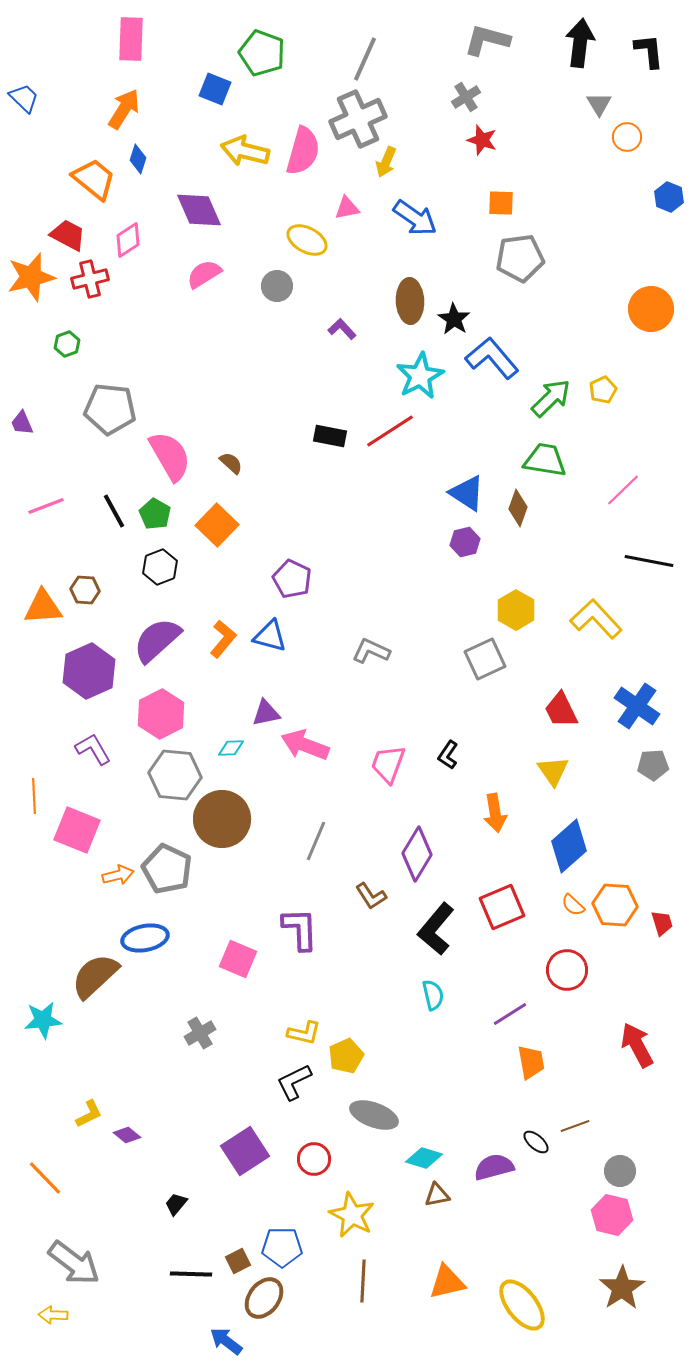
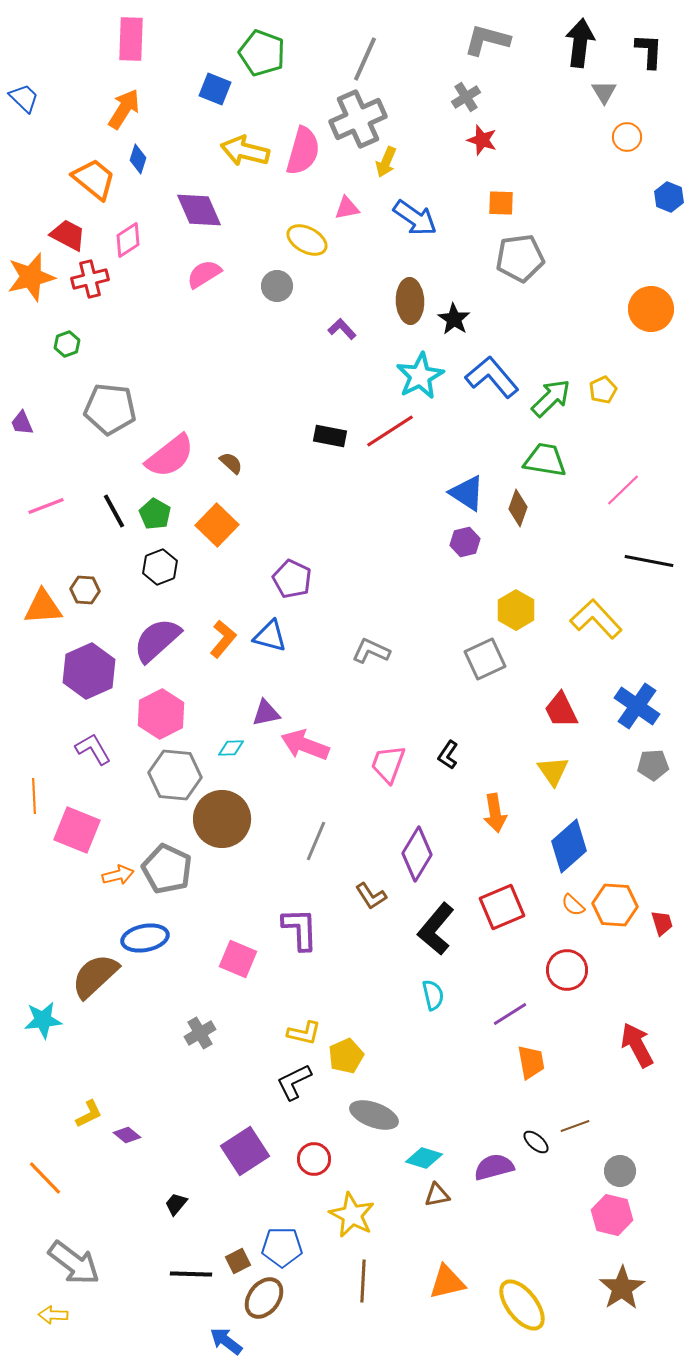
black L-shape at (649, 51): rotated 9 degrees clockwise
gray triangle at (599, 104): moved 5 px right, 12 px up
blue L-shape at (492, 358): moved 19 px down
pink semicircle at (170, 456): rotated 82 degrees clockwise
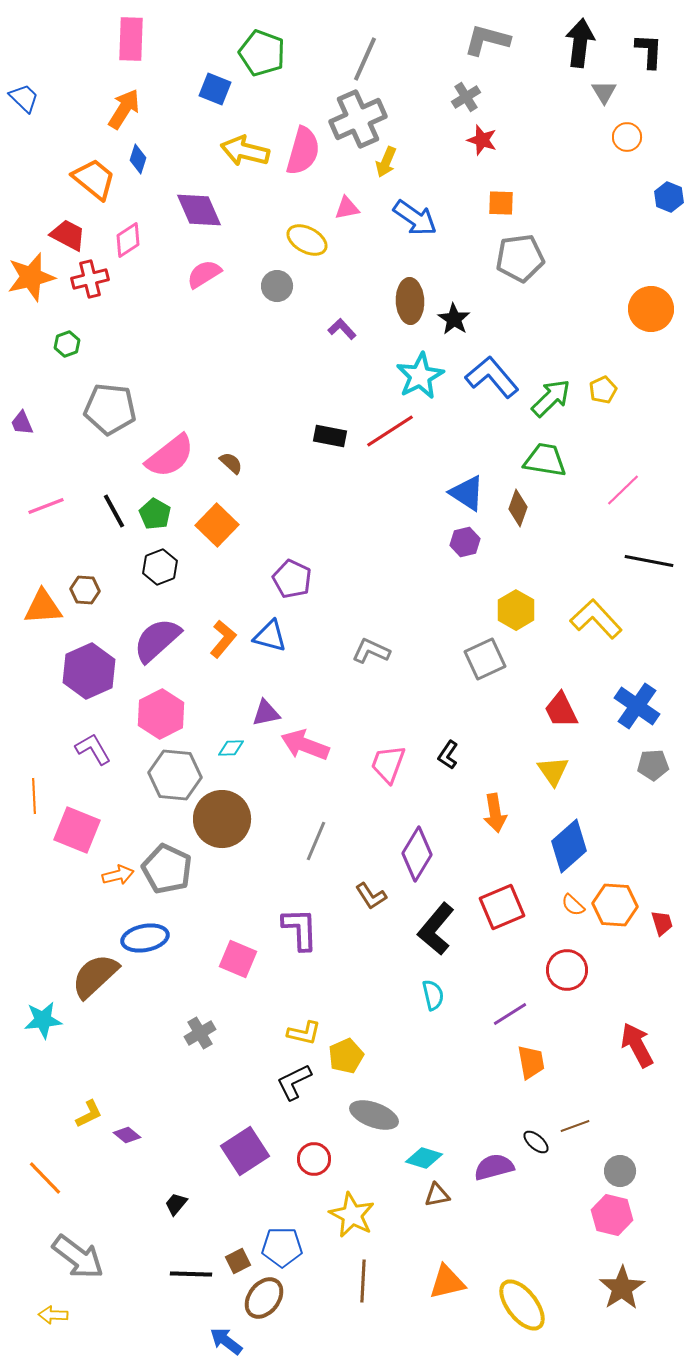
gray arrow at (74, 1263): moved 4 px right, 6 px up
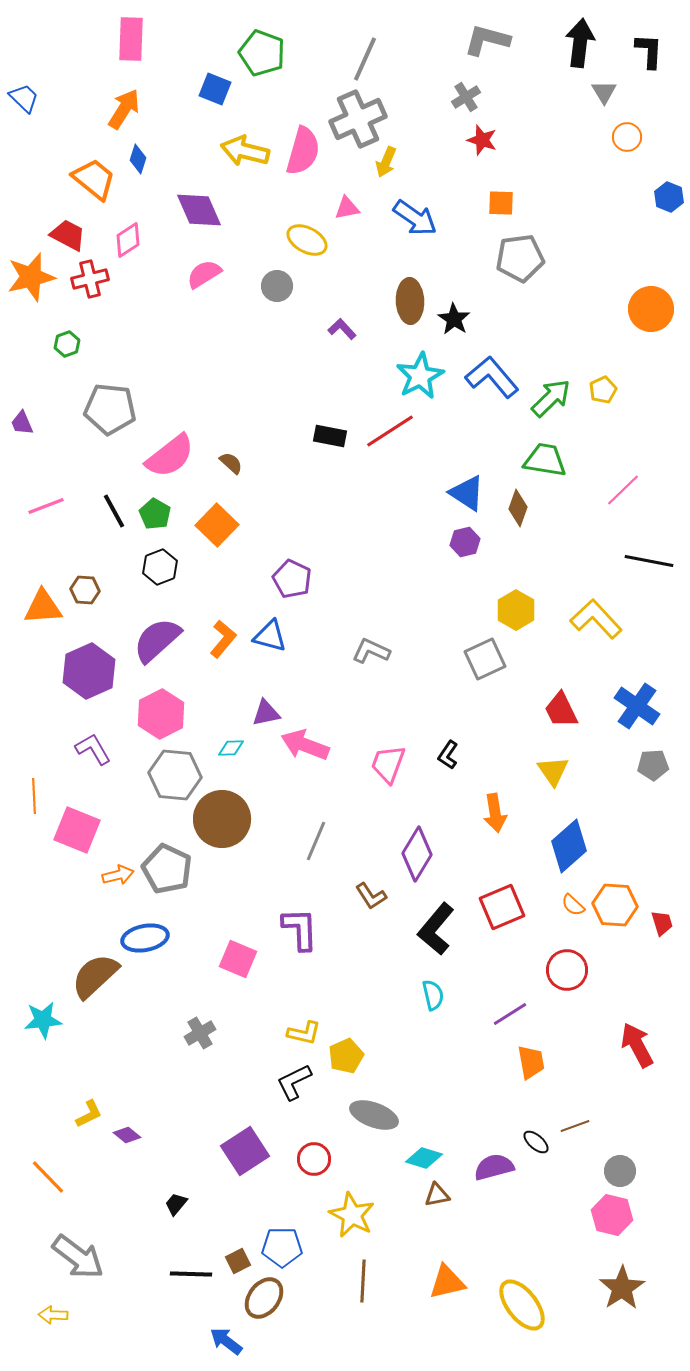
orange line at (45, 1178): moved 3 px right, 1 px up
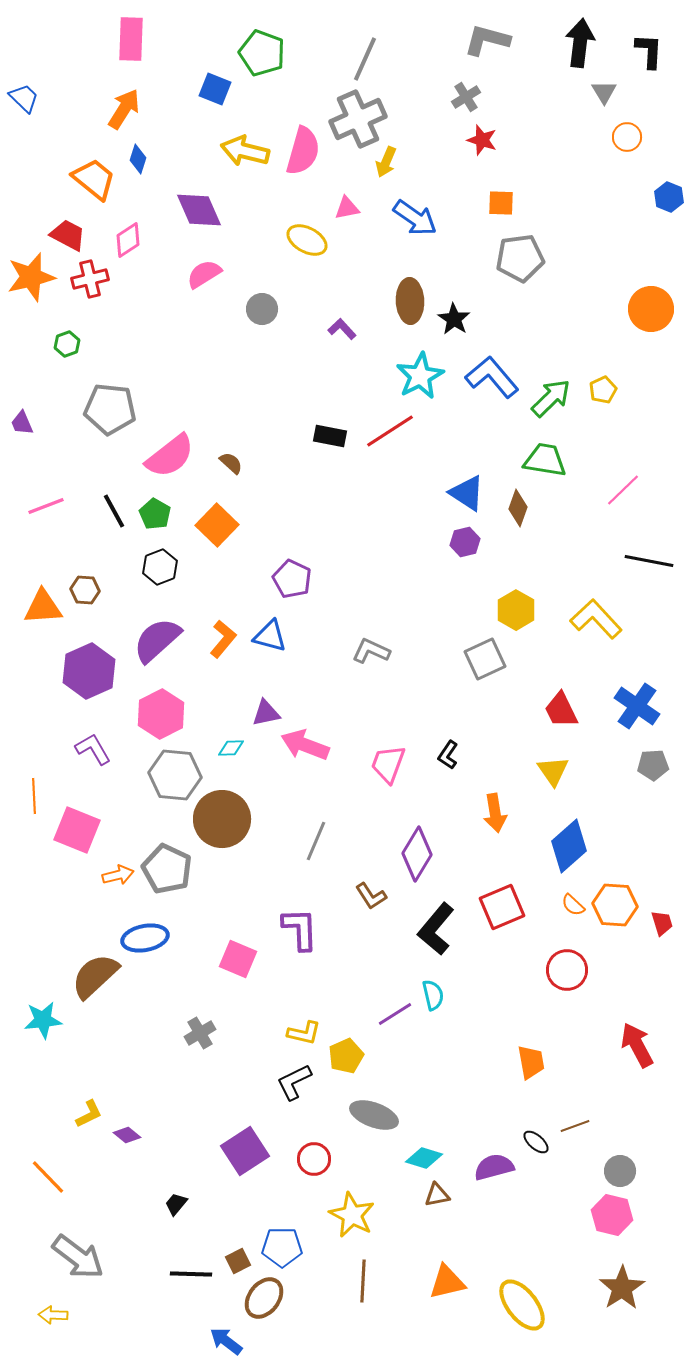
gray circle at (277, 286): moved 15 px left, 23 px down
purple line at (510, 1014): moved 115 px left
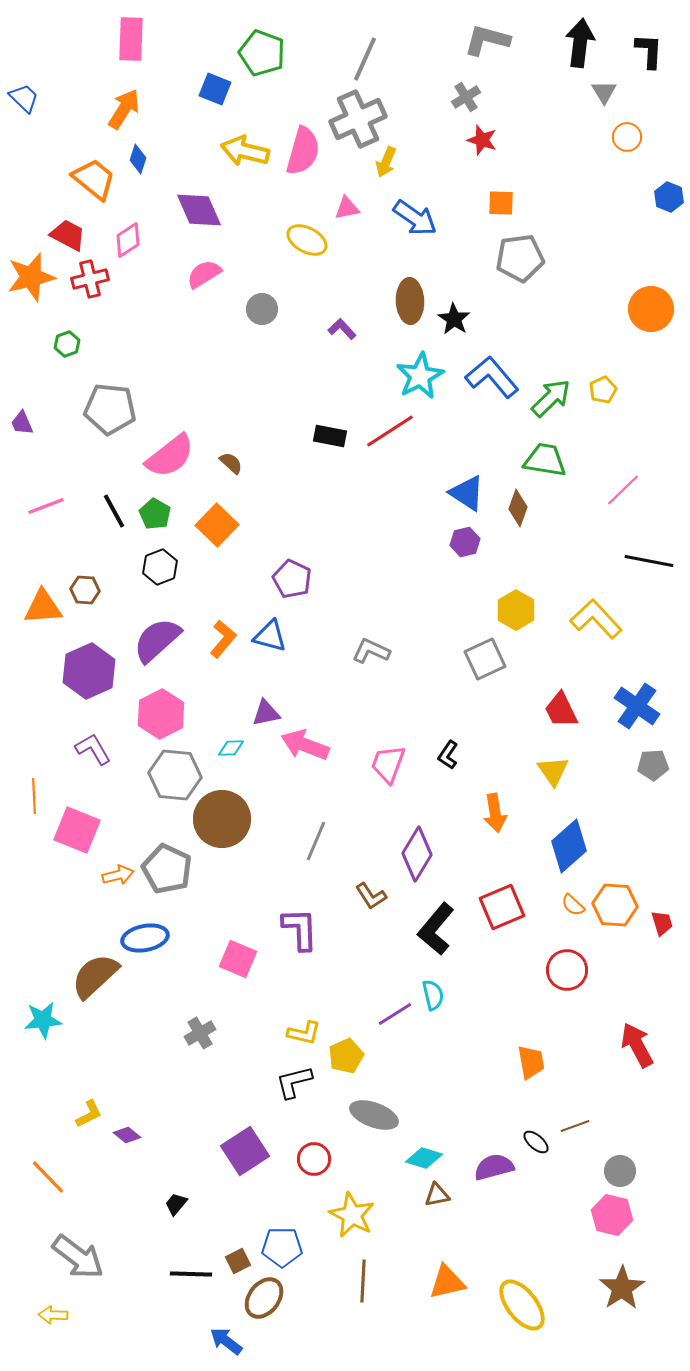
black L-shape at (294, 1082): rotated 12 degrees clockwise
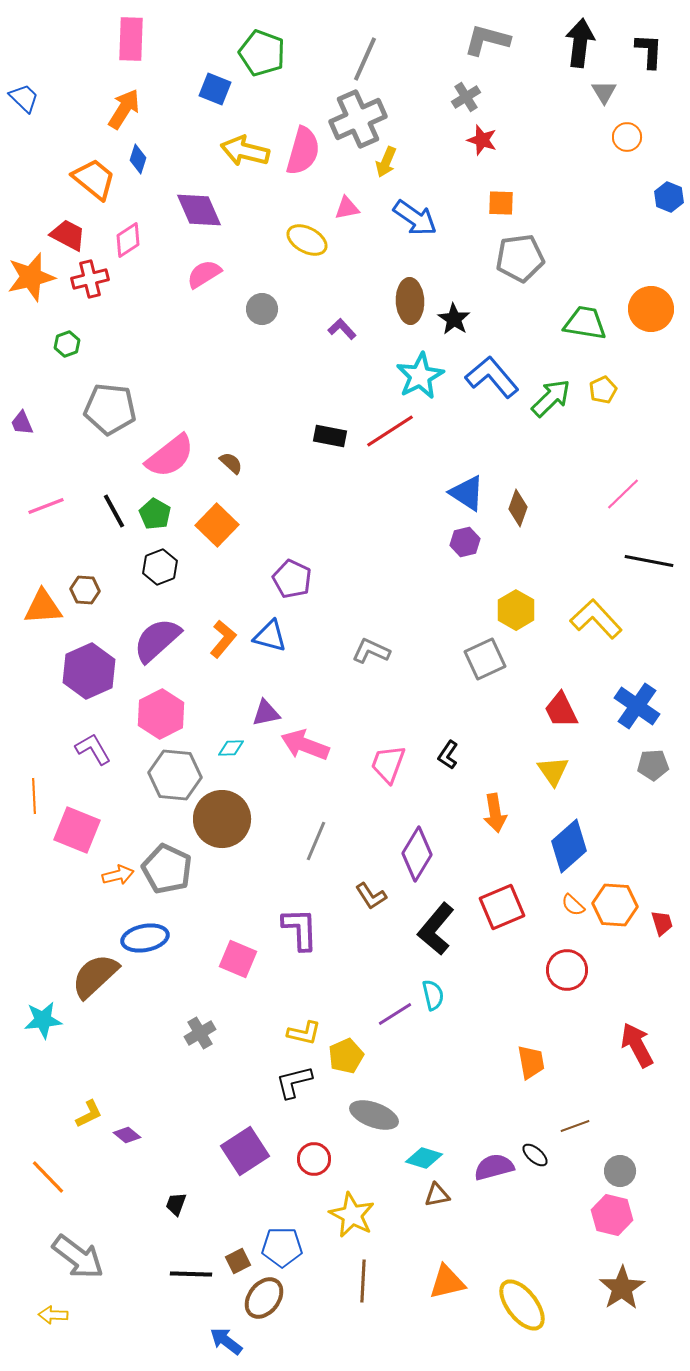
green trapezoid at (545, 460): moved 40 px right, 137 px up
pink line at (623, 490): moved 4 px down
black ellipse at (536, 1142): moved 1 px left, 13 px down
black trapezoid at (176, 1204): rotated 20 degrees counterclockwise
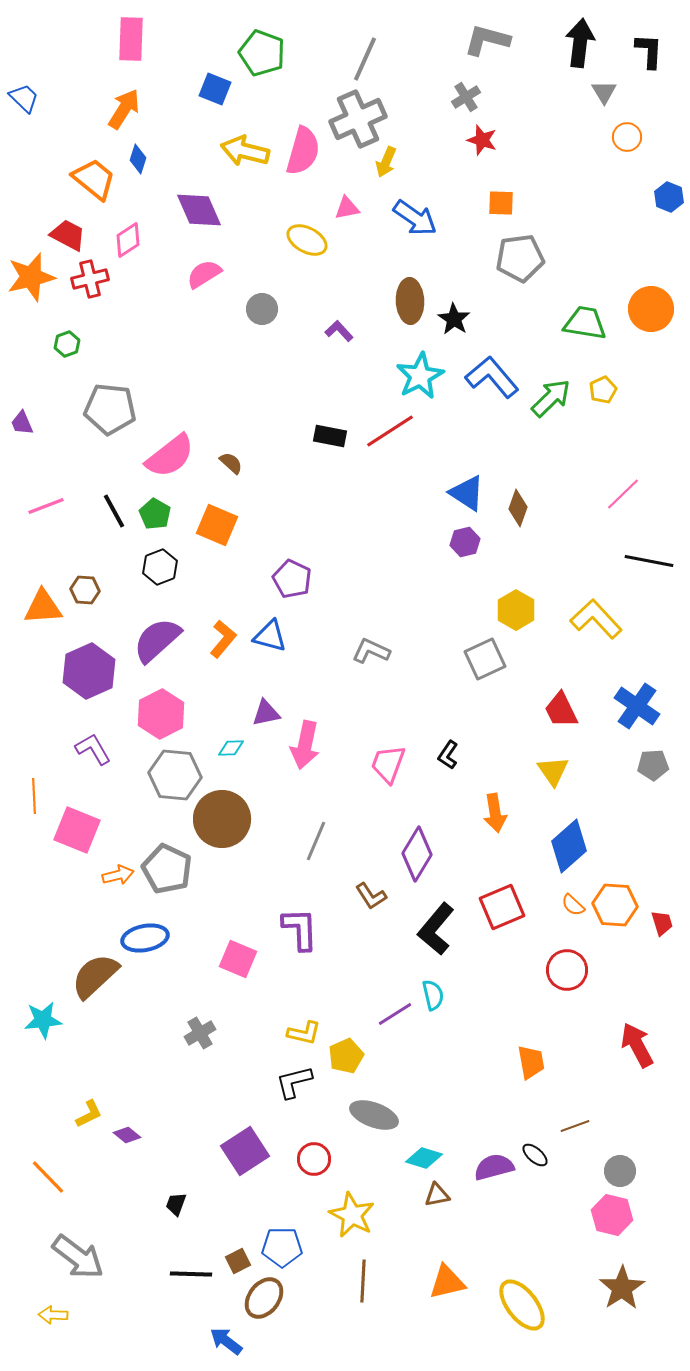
purple L-shape at (342, 329): moved 3 px left, 2 px down
orange square at (217, 525): rotated 21 degrees counterclockwise
pink arrow at (305, 745): rotated 99 degrees counterclockwise
